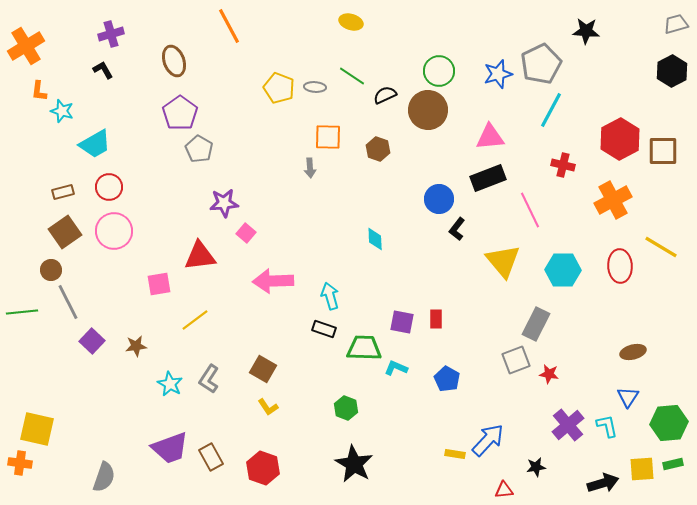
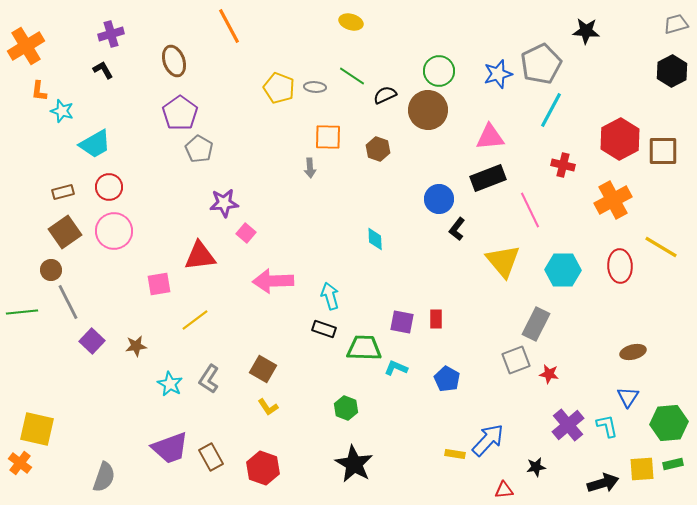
orange cross at (20, 463): rotated 30 degrees clockwise
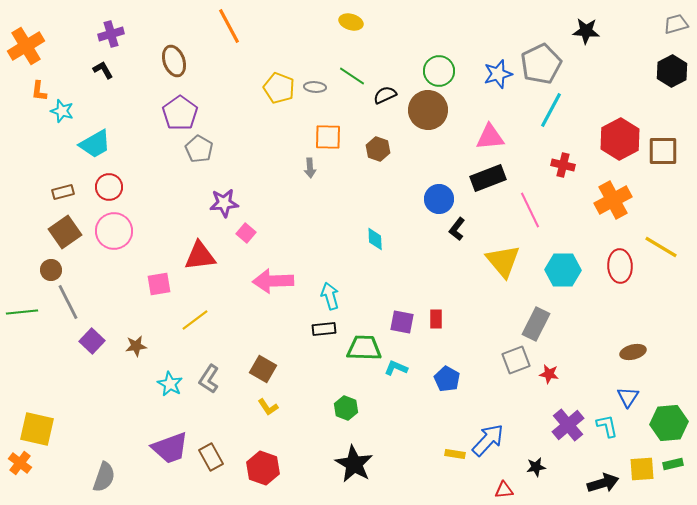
black rectangle at (324, 329): rotated 25 degrees counterclockwise
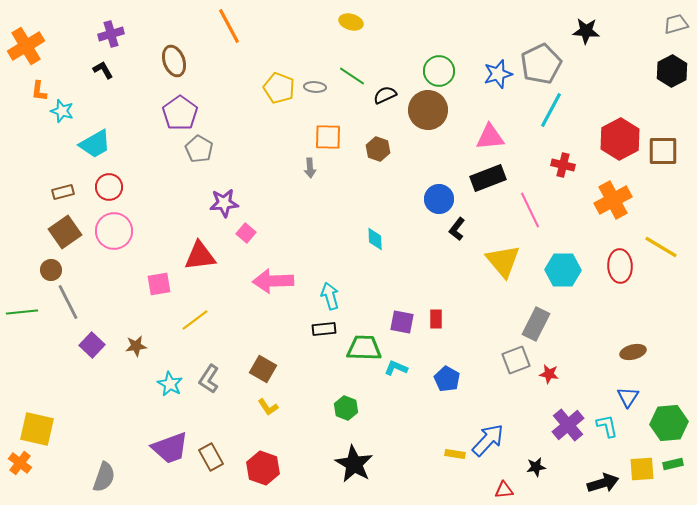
purple square at (92, 341): moved 4 px down
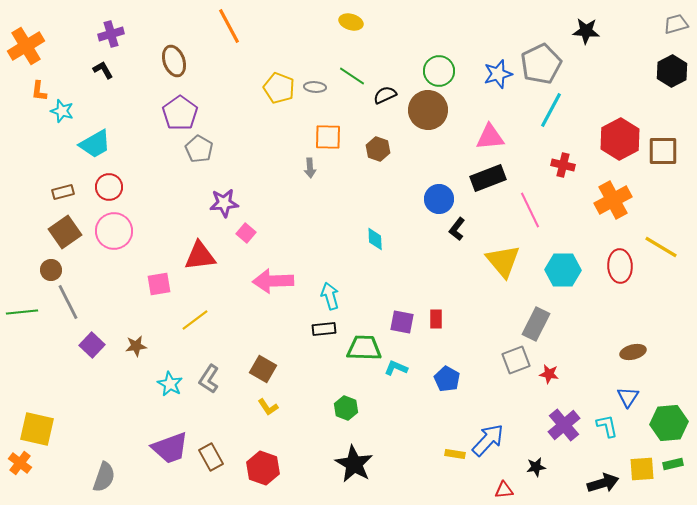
purple cross at (568, 425): moved 4 px left
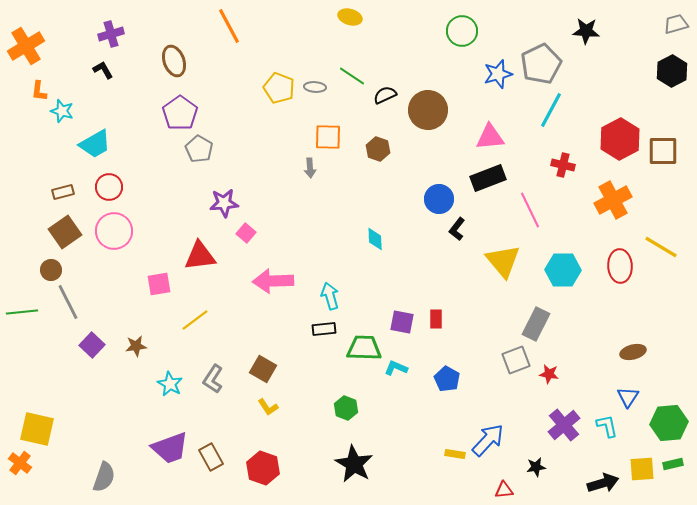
yellow ellipse at (351, 22): moved 1 px left, 5 px up
green circle at (439, 71): moved 23 px right, 40 px up
gray L-shape at (209, 379): moved 4 px right
